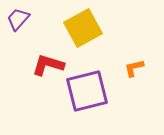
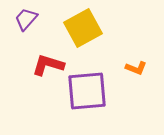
purple trapezoid: moved 8 px right
orange L-shape: moved 2 px right; rotated 145 degrees counterclockwise
purple square: rotated 9 degrees clockwise
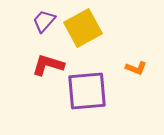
purple trapezoid: moved 18 px right, 2 px down
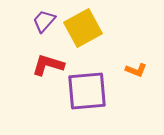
orange L-shape: moved 2 px down
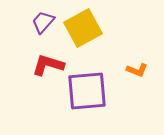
purple trapezoid: moved 1 px left, 1 px down
orange L-shape: moved 1 px right
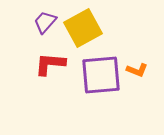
purple trapezoid: moved 2 px right
red L-shape: moved 2 px right, 1 px up; rotated 12 degrees counterclockwise
purple square: moved 14 px right, 16 px up
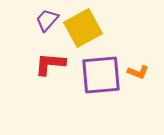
purple trapezoid: moved 2 px right, 2 px up
orange L-shape: moved 1 px right, 2 px down
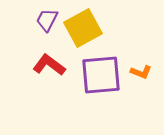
purple trapezoid: rotated 15 degrees counterclockwise
red L-shape: moved 1 px left, 1 px down; rotated 32 degrees clockwise
orange L-shape: moved 3 px right
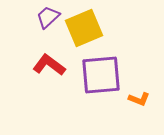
purple trapezoid: moved 1 px right, 3 px up; rotated 20 degrees clockwise
yellow square: moved 1 px right; rotated 6 degrees clockwise
orange L-shape: moved 2 px left, 27 px down
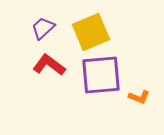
purple trapezoid: moved 5 px left, 11 px down
yellow square: moved 7 px right, 4 px down
orange L-shape: moved 2 px up
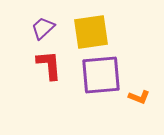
yellow square: rotated 15 degrees clockwise
red L-shape: rotated 48 degrees clockwise
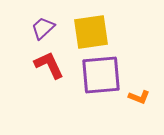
red L-shape: rotated 20 degrees counterclockwise
